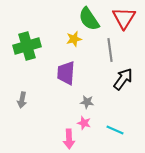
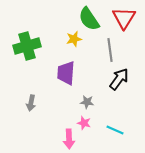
black arrow: moved 4 px left
gray arrow: moved 9 px right, 3 px down
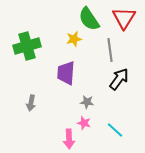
cyan line: rotated 18 degrees clockwise
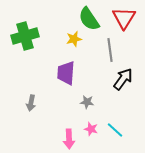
green cross: moved 2 px left, 10 px up
black arrow: moved 4 px right
pink star: moved 7 px right, 6 px down
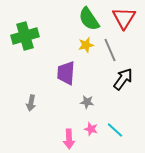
yellow star: moved 12 px right, 6 px down
gray line: rotated 15 degrees counterclockwise
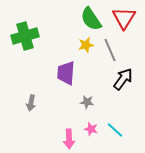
green semicircle: moved 2 px right
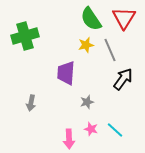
gray star: rotated 24 degrees counterclockwise
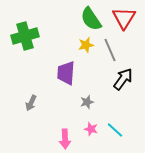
gray arrow: rotated 14 degrees clockwise
pink arrow: moved 4 px left
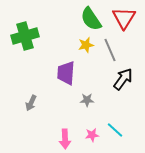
gray star: moved 2 px up; rotated 16 degrees clockwise
pink star: moved 1 px right, 6 px down; rotated 24 degrees counterclockwise
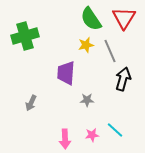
gray line: moved 1 px down
black arrow: rotated 20 degrees counterclockwise
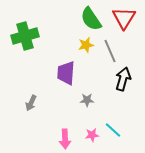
cyan line: moved 2 px left
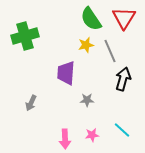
cyan line: moved 9 px right
